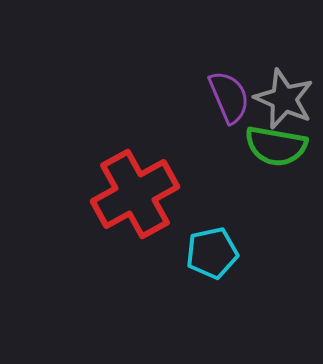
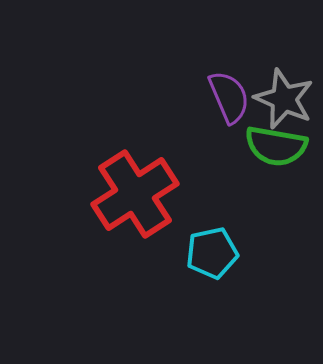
red cross: rotated 4 degrees counterclockwise
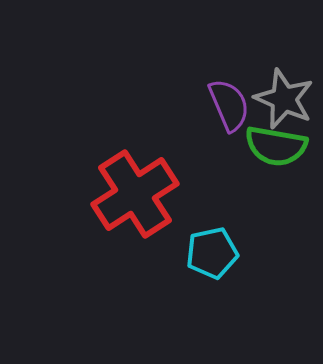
purple semicircle: moved 8 px down
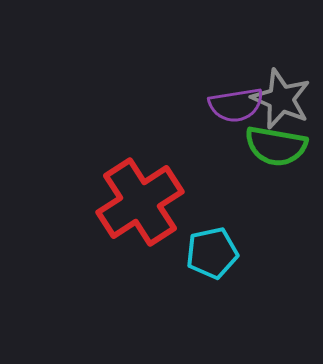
gray star: moved 3 px left
purple semicircle: moved 7 px right; rotated 104 degrees clockwise
red cross: moved 5 px right, 8 px down
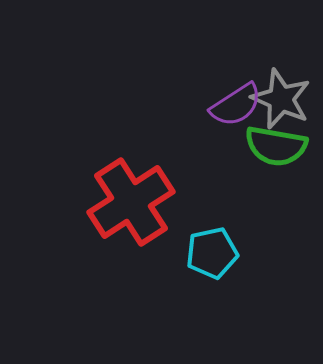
purple semicircle: rotated 24 degrees counterclockwise
red cross: moved 9 px left
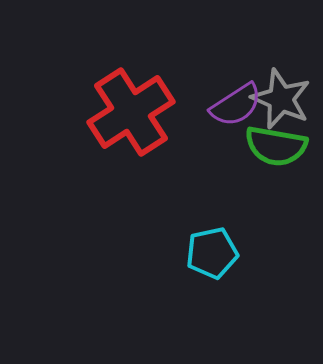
red cross: moved 90 px up
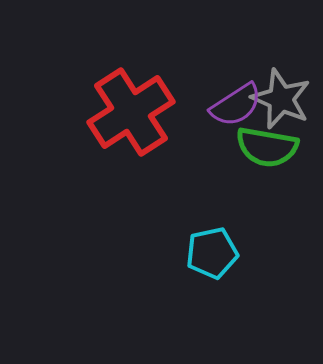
green semicircle: moved 9 px left, 1 px down
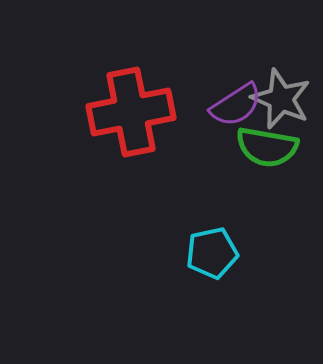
red cross: rotated 22 degrees clockwise
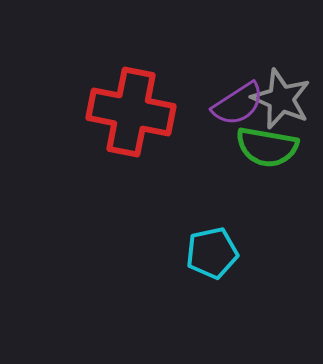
purple semicircle: moved 2 px right, 1 px up
red cross: rotated 22 degrees clockwise
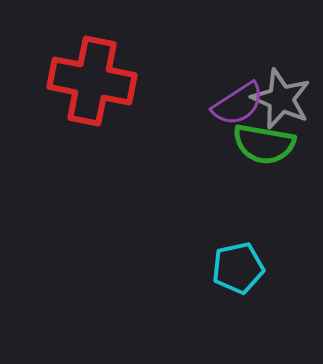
red cross: moved 39 px left, 31 px up
green semicircle: moved 3 px left, 3 px up
cyan pentagon: moved 26 px right, 15 px down
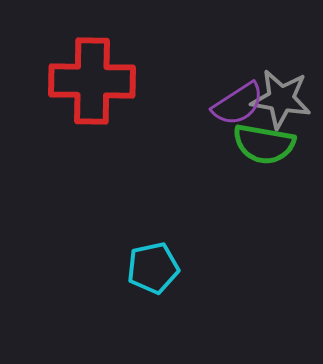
red cross: rotated 10 degrees counterclockwise
gray star: rotated 14 degrees counterclockwise
cyan pentagon: moved 85 px left
